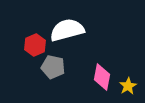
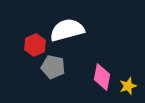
yellow star: rotated 12 degrees clockwise
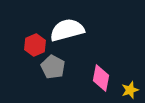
gray pentagon: rotated 15 degrees clockwise
pink diamond: moved 1 px left, 1 px down
yellow star: moved 2 px right, 4 px down
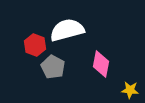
red hexagon: rotated 15 degrees counterclockwise
pink diamond: moved 14 px up
yellow star: rotated 24 degrees clockwise
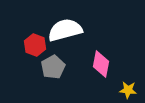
white semicircle: moved 2 px left
gray pentagon: rotated 15 degrees clockwise
yellow star: moved 2 px left
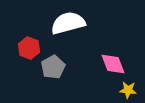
white semicircle: moved 3 px right, 7 px up
red hexagon: moved 6 px left, 3 px down
pink diamond: moved 12 px right; rotated 32 degrees counterclockwise
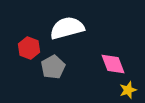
white semicircle: moved 1 px left, 5 px down
yellow star: rotated 24 degrees counterclockwise
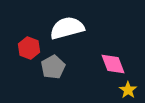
yellow star: rotated 18 degrees counterclockwise
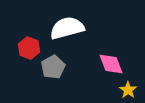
pink diamond: moved 2 px left
